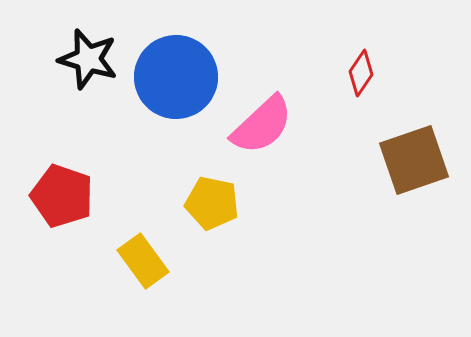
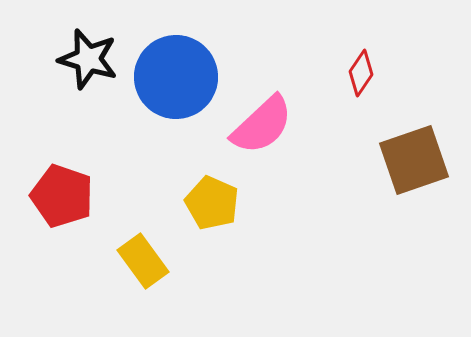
yellow pentagon: rotated 12 degrees clockwise
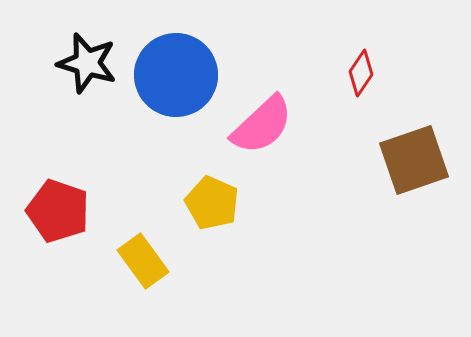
black star: moved 1 px left, 4 px down
blue circle: moved 2 px up
red pentagon: moved 4 px left, 15 px down
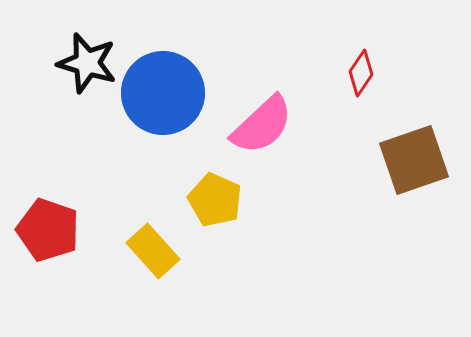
blue circle: moved 13 px left, 18 px down
yellow pentagon: moved 3 px right, 3 px up
red pentagon: moved 10 px left, 19 px down
yellow rectangle: moved 10 px right, 10 px up; rotated 6 degrees counterclockwise
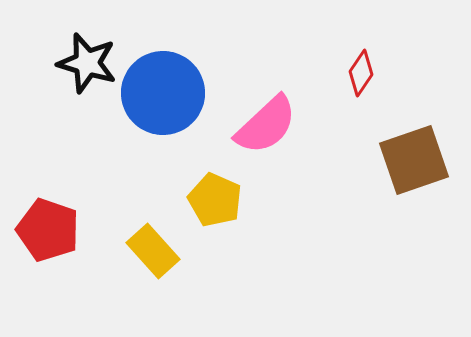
pink semicircle: moved 4 px right
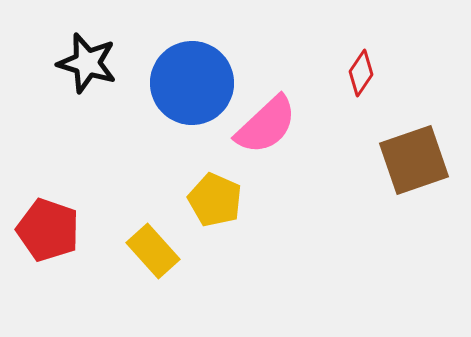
blue circle: moved 29 px right, 10 px up
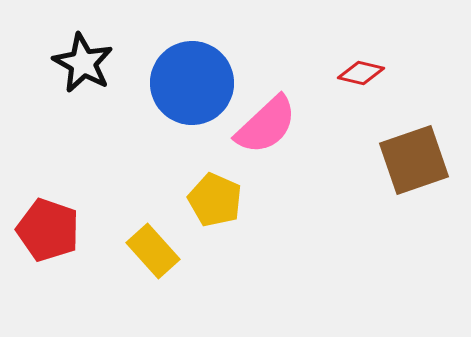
black star: moved 4 px left; rotated 12 degrees clockwise
red diamond: rotated 69 degrees clockwise
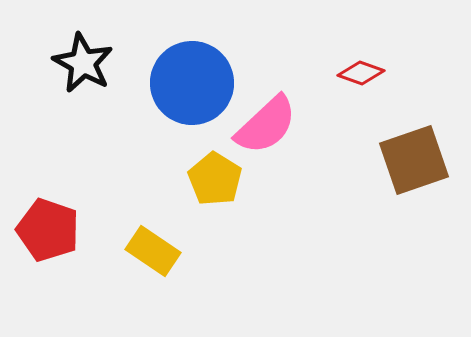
red diamond: rotated 6 degrees clockwise
yellow pentagon: moved 21 px up; rotated 8 degrees clockwise
yellow rectangle: rotated 14 degrees counterclockwise
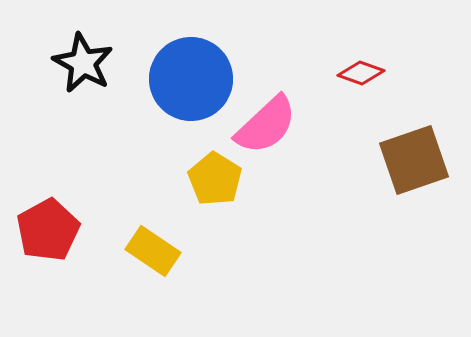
blue circle: moved 1 px left, 4 px up
red pentagon: rotated 24 degrees clockwise
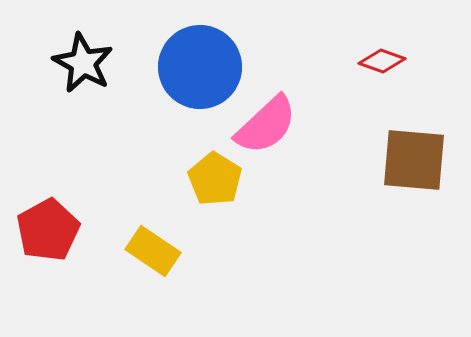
red diamond: moved 21 px right, 12 px up
blue circle: moved 9 px right, 12 px up
brown square: rotated 24 degrees clockwise
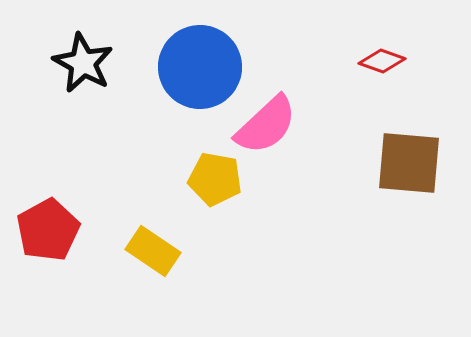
brown square: moved 5 px left, 3 px down
yellow pentagon: rotated 22 degrees counterclockwise
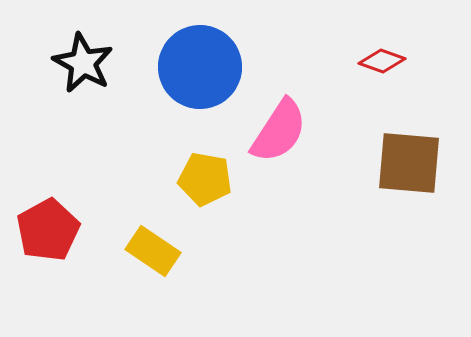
pink semicircle: moved 13 px right, 6 px down; rotated 14 degrees counterclockwise
yellow pentagon: moved 10 px left
